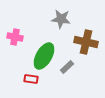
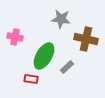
brown cross: moved 3 px up
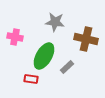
gray star: moved 6 px left, 3 px down
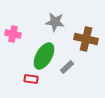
pink cross: moved 2 px left, 3 px up
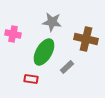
gray star: moved 3 px left
green ellipse: moved 4 px up
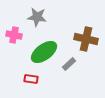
gray star: moved 15 px left, 5 px up
pink cross: moved 1 px right, 1 px down
green ellipse: rotated 24 degrees clockwise
gray rectangle: moved 2 px right, 3 px up
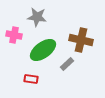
brown cross: moved 5 px left, 1 px down
green ellipse: moved 1 px left, 2 px up
gray rectangle: moved 2 px left
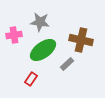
gray star: moved 3 px right, 5 px down
pink cross: rotated 21 degrees counterclockwise
red rectangle: rotated 64 degrees counterclockwise
